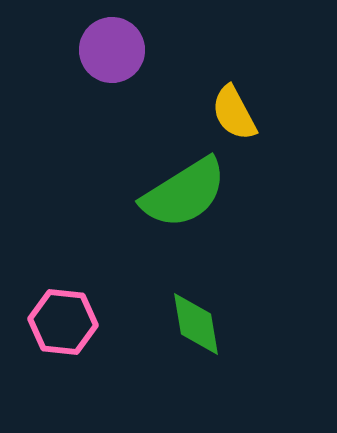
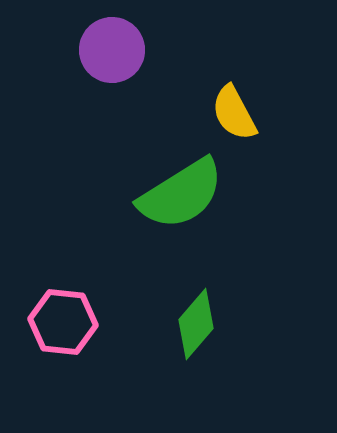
green semicircle: moved 3 px left, 1 px down
green diamond: rotated 50 degrees clockwise
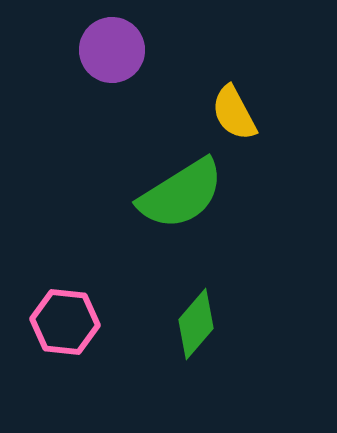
pink hexagon: moved 2 px right
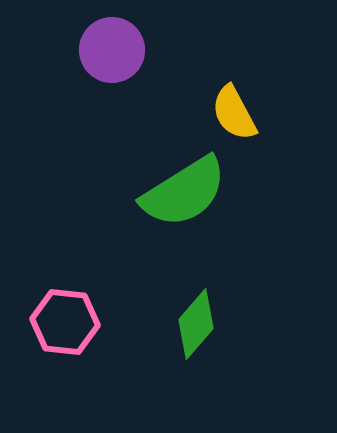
green semicircle: moved 3 px right, 2 px up
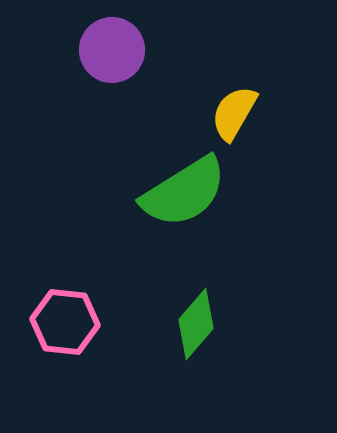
yellow semicircle: rotated 58 degrees clockwise
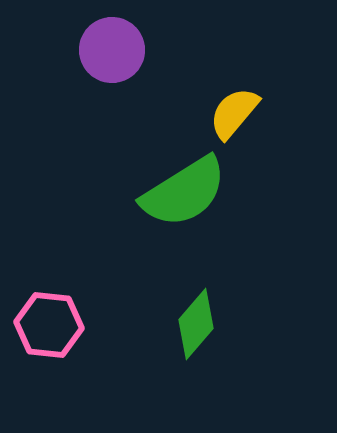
yellow semicircle: rotated 10 degrees clockwise
pink hexagon: moved 16 px left, 3 px down
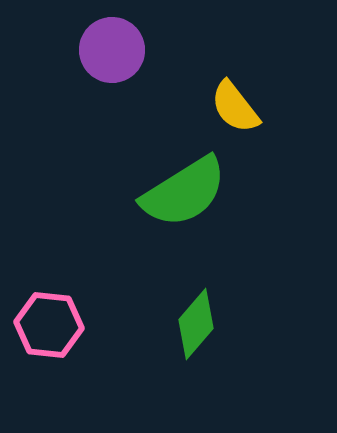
yellow semicircle: moved 1 px right, 6 px up; rotated 78 degrees counterclockwise
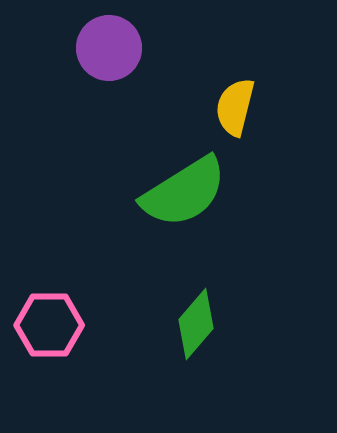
purple circle: moved 3 px left, 2 px up
yellow semicircle: rotated 52 degrees clockwise
pink hexagon: rotated 6 degrees counterclockwise
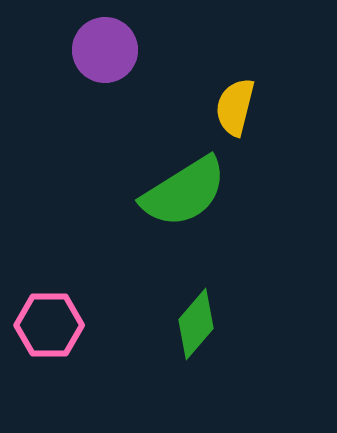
purple circle: moved 4 px left, 2 px down
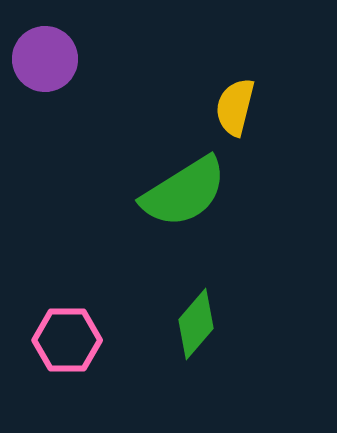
purple circle: moved 60 px left, 9 px down
pink hexagon: moved 18 px right, 15 px down
